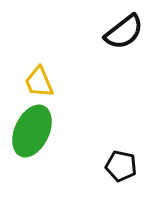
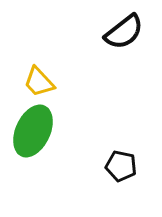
yellow trapezoid: rotated 20 degrees counterclockwise
green ellipse: moved 1 px right
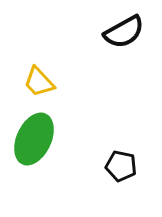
black semicircle: rotated 9 degrees clockwise
green ellipse: moved 1 px right, 8 px down
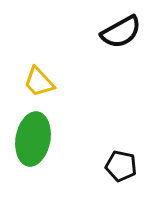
black semicircle: moved 3 px left
green ellipse: moved 1 px left; rotated 15 degrees counterclockwise
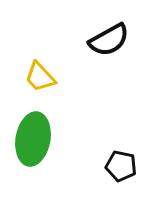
black semicircle: moved 12 px left, 8 px down
yellow trapezoid: moved 1 px right, 5 px up
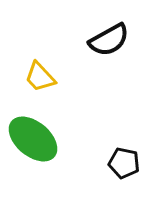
green ellipse: rotated 60 degrees counterclockwise
black pentagon: moved 3 px right, 3 px up
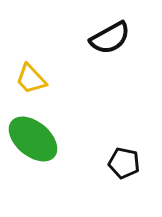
black semicircle: moved 1 px right, 2 px up
yellow trapezoid: moved 9 px left, 2 px down
